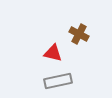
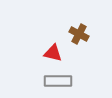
gray rectangle: rotated 12 degrees clockwise
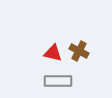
brown cross: moved 17 px down
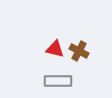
red triangle: moved 2 px right, 4 px up
